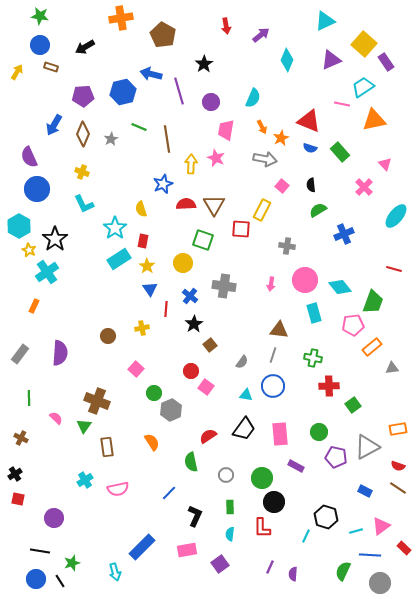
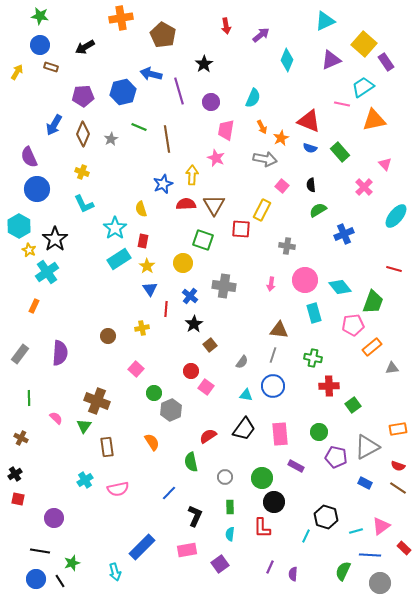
yellow arrow at (191, 164): moved 1 px right, 11 px down
gray circle at (226, 475): moved 1 px left, 2 px down
blue rectangle at (365, 491): moved 8 px up
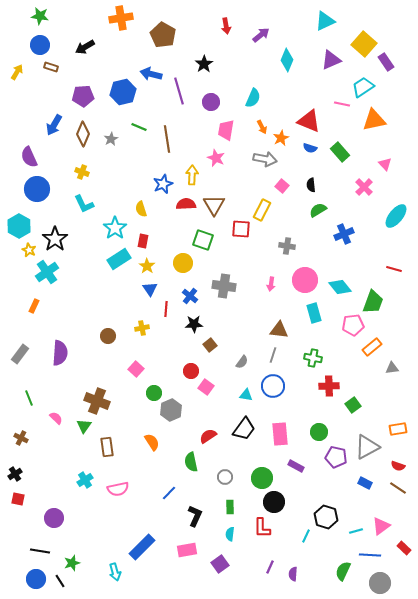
black star at (194, 324): rotated 30 degrees clockwise
green line at (29, 398): rotated 21 degrees counterclockwise
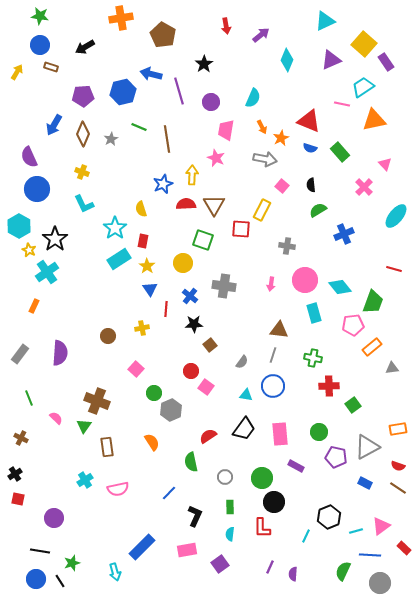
black hexagon at (326, 517): moved 3 px right; rotated 20 degrees clockwise
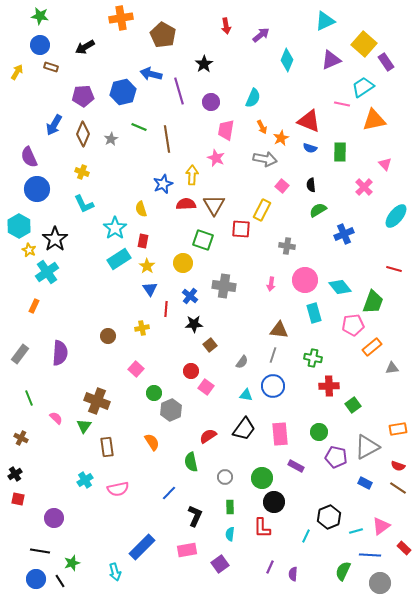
green rectangle at (340, 152): rotated 42 degrees clockwise
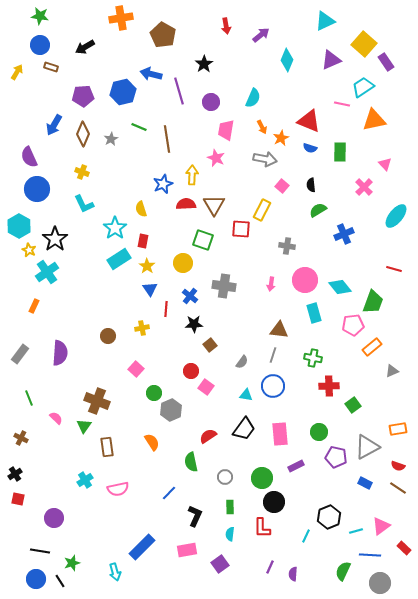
gray triangle at (392, 368): moved 3 px down; rotated 16 degrees counterclockwise
purple rectangle at (296, 466): rotated 56 degrees counterclockwise
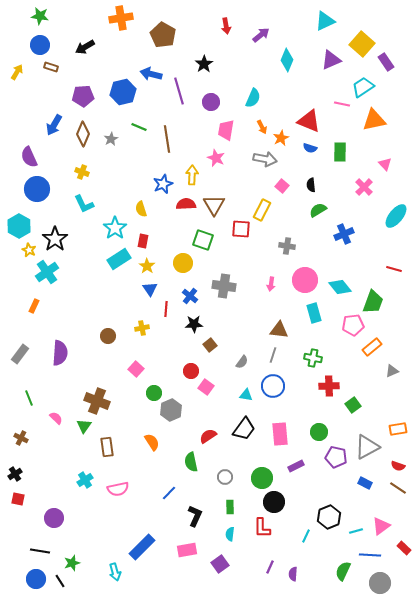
yellow square at (364, 44): moved 2 px left
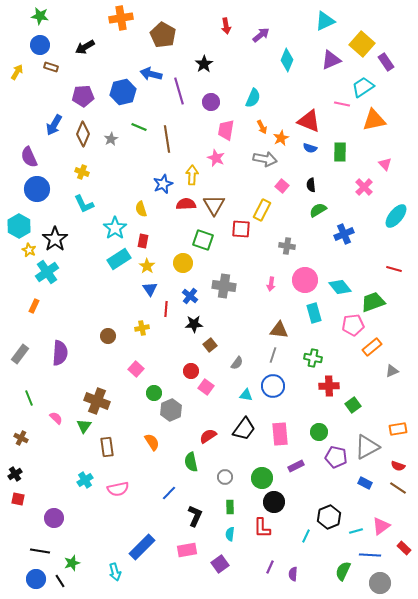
green trapezoid at (373, 302): rotated 130 degrees counterclockwise
gray semicircle at (242, 362): moved 5 px left, 1 px down
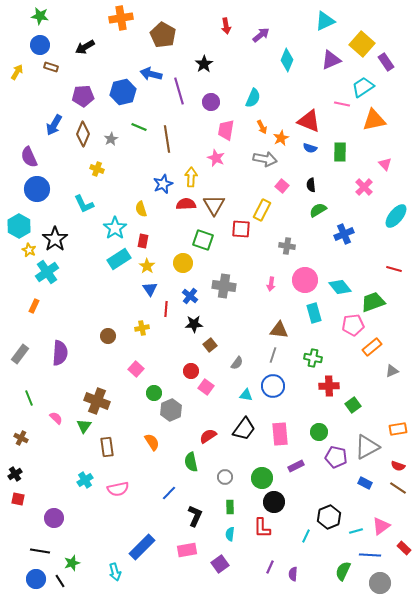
yellow cross at (82, 172): moved 15 px right, 3 px up
yellow arrow at (192, 175): moved 1 px left, 2 px down
